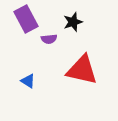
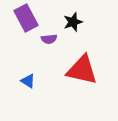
purple rectangle: moved 1 px up
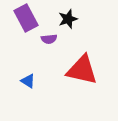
black star: moved 5 px left, 3 px up
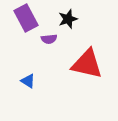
red triangle: moved 5 px right, 6 px up
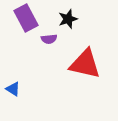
red triangle: moved 2 px left
blue triangle: moved 15 px left, 8 px down
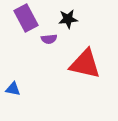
black star: rotated 12 degrees clockwise
blue triangle: rotated 21 degrees counterclockwise
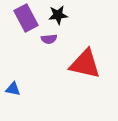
black star: moved 10 px left, 4 px up
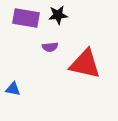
purple rectangle: rotated 52 degrees counterclockwise
purple semicircle: moved 1 px right, 8 px down
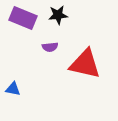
purple rectangle: moved 3 px left; rotated 12 degrees clockwise
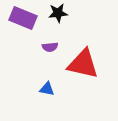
black star: moved 2 px up
red triangle: moved 2 px left
blue triangle: moved 34 px right
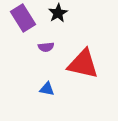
black star: rotated 24 degrees counterclockwise
purple rectangle: rotated 36 degrees clockwise
purple semicircle: moved 4 px left
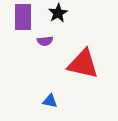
purple rectangle: moved 1 px up; rotated 32 degrees clockwise
purple semicircle: moved 1 px left, 6 px up
blue triangle: moved 3 px right, 12 px down
